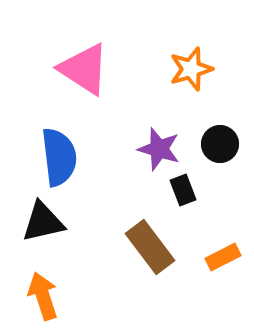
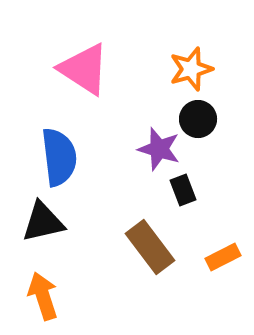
black circle: moved 22 px left, 25 px up
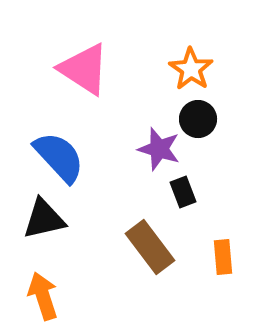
orange star: rotated 21 degrees counterclockwise
blue semicircle: rotated 36 degrees counterclockwise
black rectangle: moved 2 px down
black triangle: moved 1 px right, 3 px up
orange rectangle: rotated 68 degrees counterclockwise
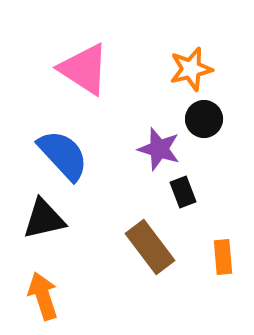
orange star: rotated 24 degrees clockwise
black circle: moved 6 px right
blue semicircle: moved 4 px right, 2 px up
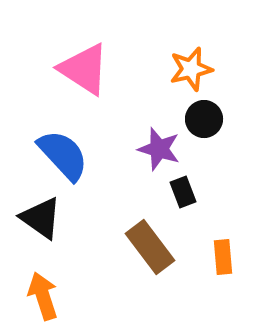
black triangle: moved 3 px left, 1 px up; rotated 48 degrees clockwise
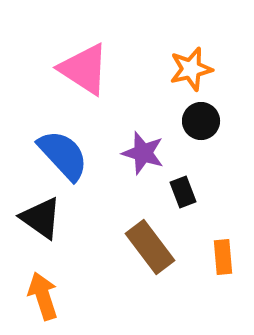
black circle: moved 3 px left, 2 px down
purple star: moved 16 px left, 4 px down
